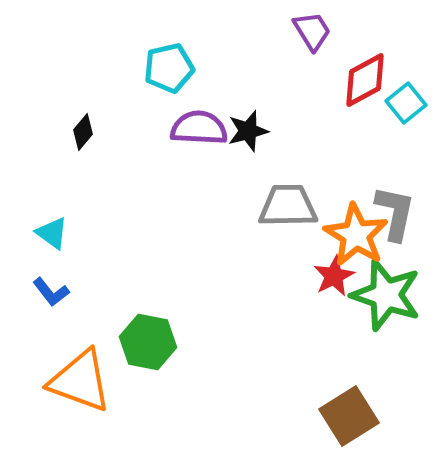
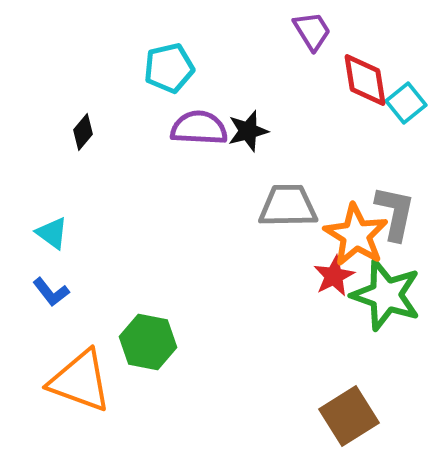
red diamond: rotated 70 degrees counterclockwise
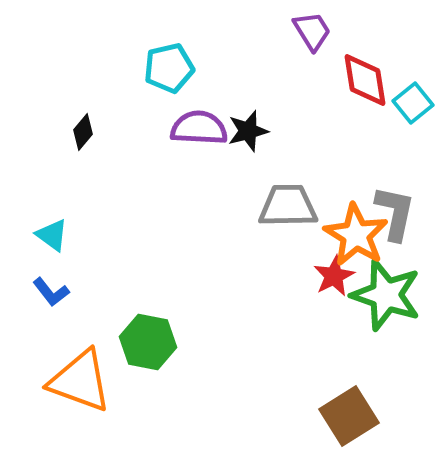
cyan square: moved 7 px right
cyan triangle: moved 2 px down
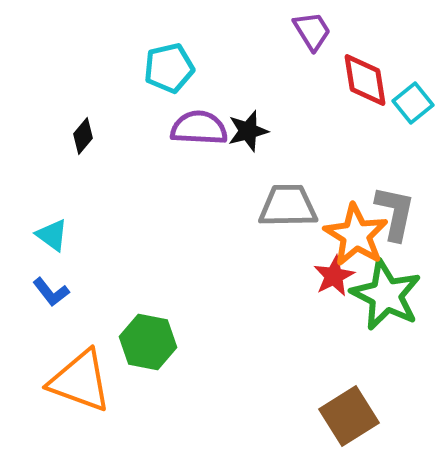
black diamond: moved 4 px down
green star: rotated 8 degrees clockwise
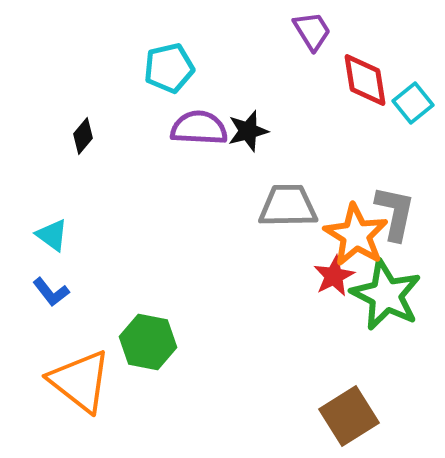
orange triangle: rotated 18 degrees clockwise
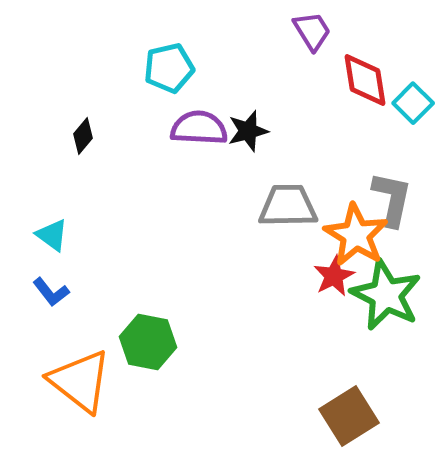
cyan square: rotated 6 degrees counterclockwise
gray L-shape: moved 3 px left, 14 px up
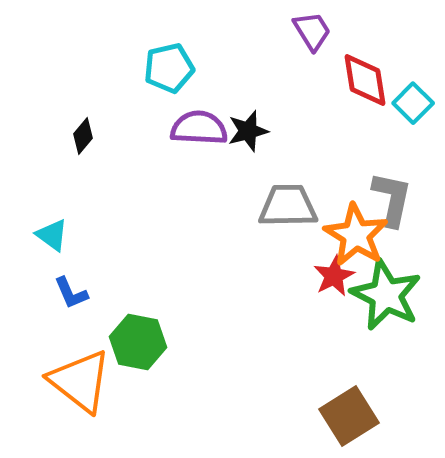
blue L-shape: moved 20 px right, 1 px down; rotated 15 degrees clockwise
green hexagon: moved 10 px left
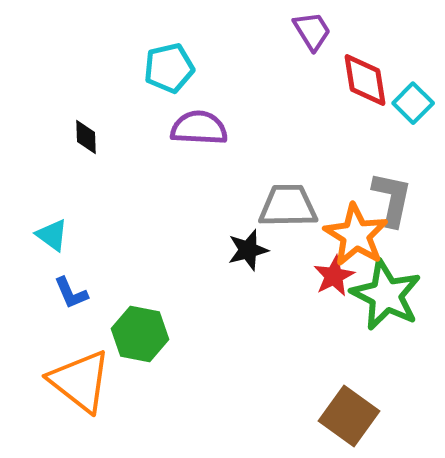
black star: moved 119 px down
black diamond: moved 3 px right, 1 px down; rotated 42 degrees counterclockwise
green hexagon: moved 2 px right, 8 px up
brown square: rotated 22 degrees counterclockwise
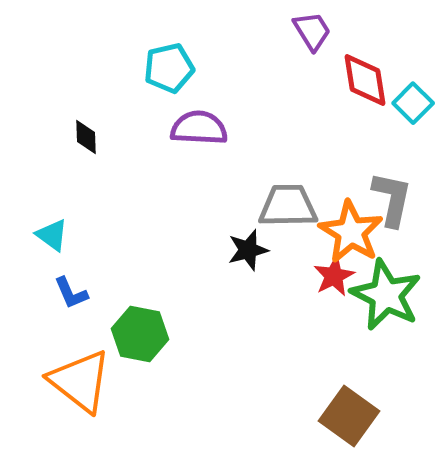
orange star: moved 5 px left, 3 px up
